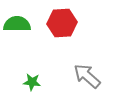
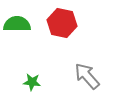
red hexagon: rotated 16 degrees clockwise
gray arrow: rotated 8 degrees clockwise
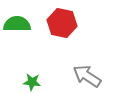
gray arrow: rotated 16 degrees counterclockwise
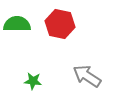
red hexagon: moved 2 px left, 1 px down
green star: moved 1 px right, 1 px up
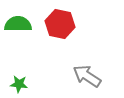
green semicircle: moved 1 px right
green star: moved 14 px left, 3 px down
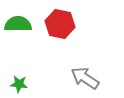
gray arrow: moved 2 px left, 2 px down
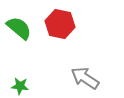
green semicircle: moved 1 px right, 4 px down; rotated 40 degrees clockwise
green star: moved 1 px right, 2 px down
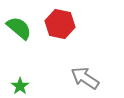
green star: rotated 30 degrees clockwise
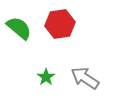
red hexagon: rotated 20 degrees counterclockwise
green star: moved 26 px right, 9 px up
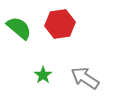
green star: moved 3 px left, 2 px up
